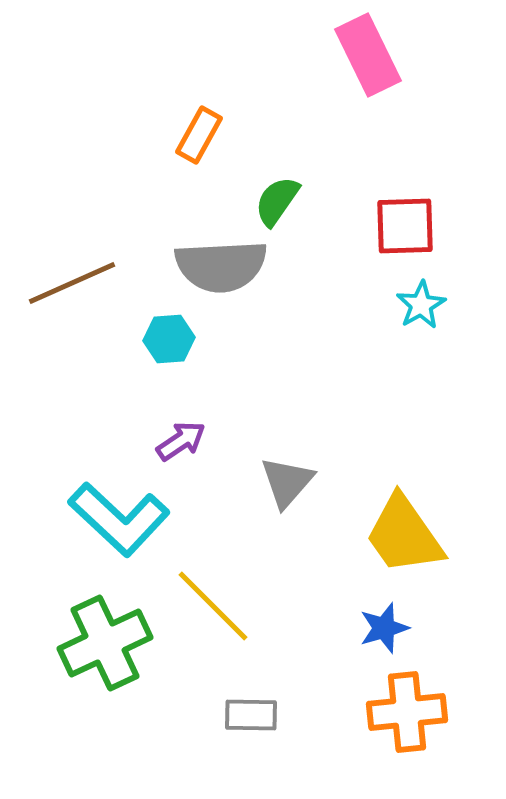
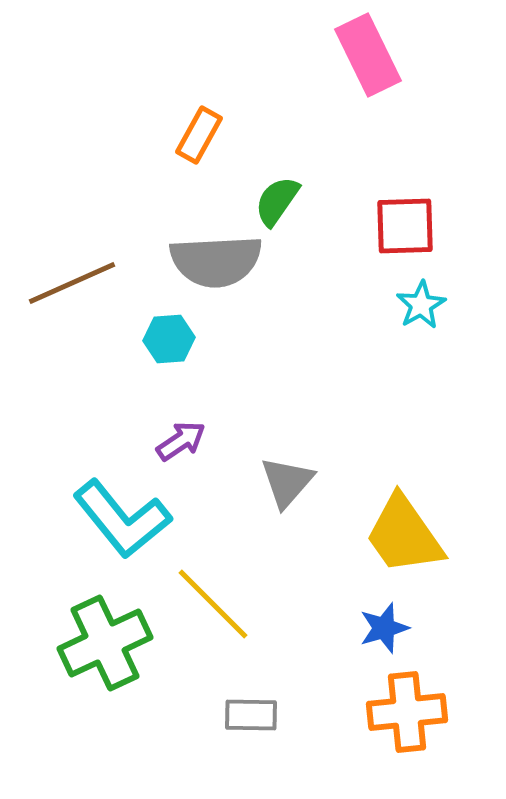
gray semicircle: moved 5 px left, 5 px up
cyan L-shape: moved 3 px right; rotated 8 degrees clockwise
yellow line: moved 2 px up
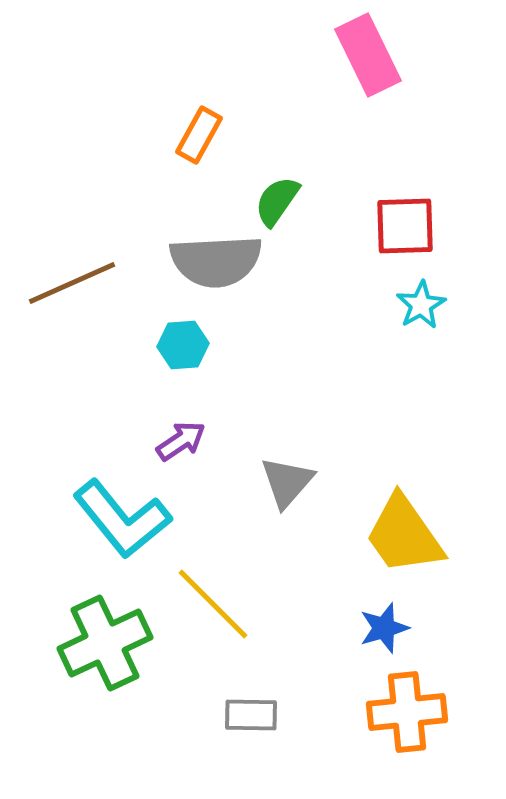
cyan hexagon: moved 14 px right, 6 px down
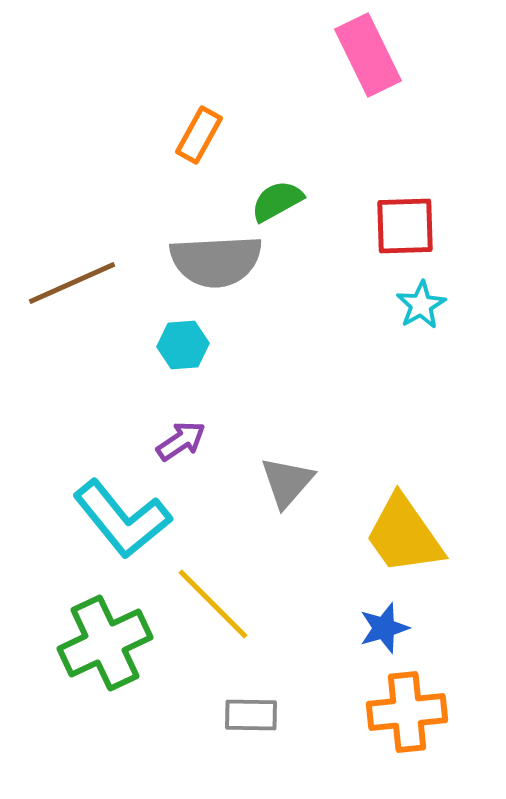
green semicircle: rotated 26 degrees clockwise
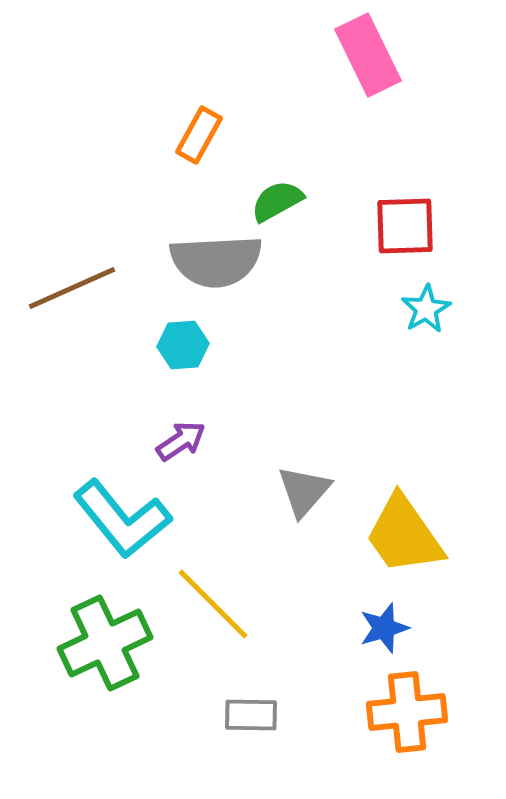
brown line: moved 5 px down
cyan star: moved 5 px right, 4 px down
gray triangle: moved 17 px right, 9 px down
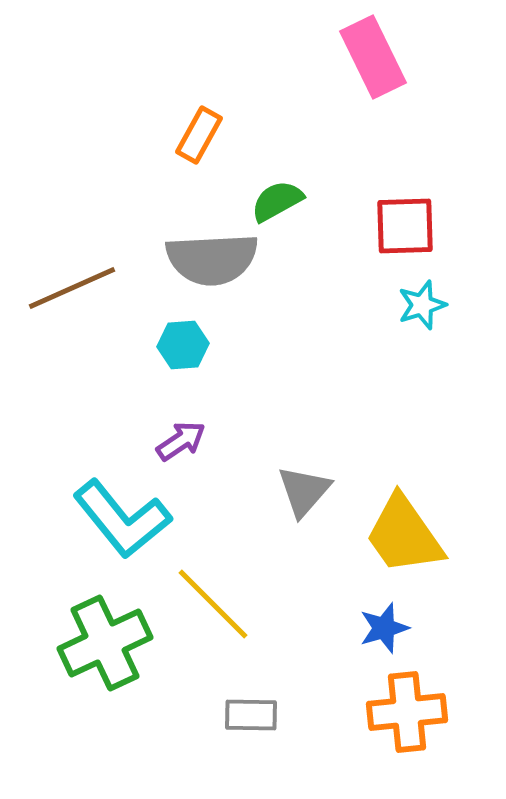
pink rectangle: moved 5 px right, 2 px down
gray semicircle: moved 4 px left, 2 px up
cyan star: moved 4 px left, 4 px up; rotated 12 degrees clockwise
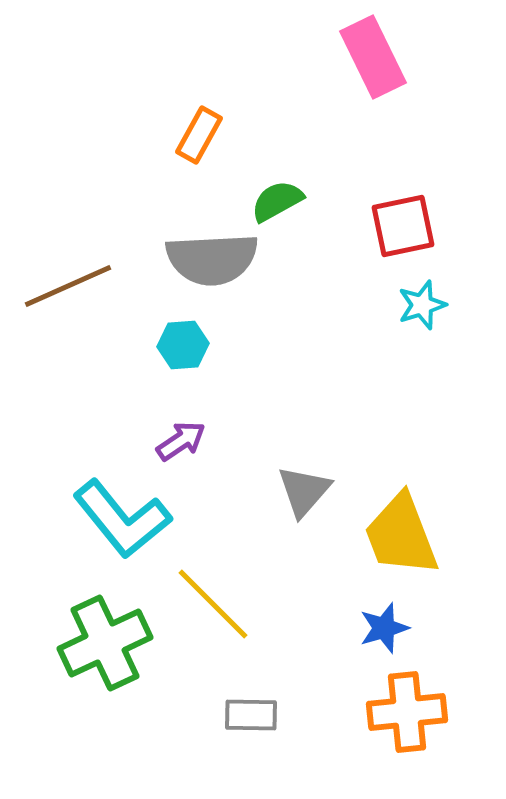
red square: moved 2 px left; rotated 10 degrees counterclockwise
brown line: moved 4 px left, 2 px up
yellow trapezoid: moved 3 px left; rotated 14 degrees clockwise
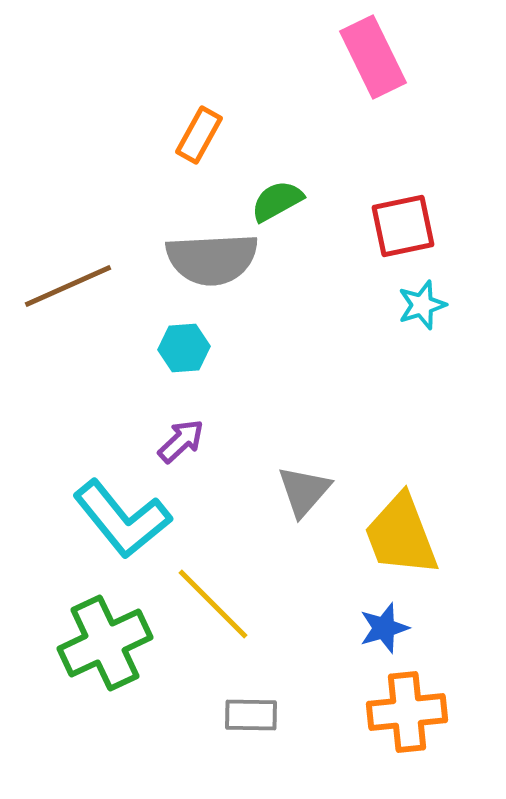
cyan hexagon: moved 1 px right, 3 px down
purple arrow: rotated 9 degrees counterclockwise
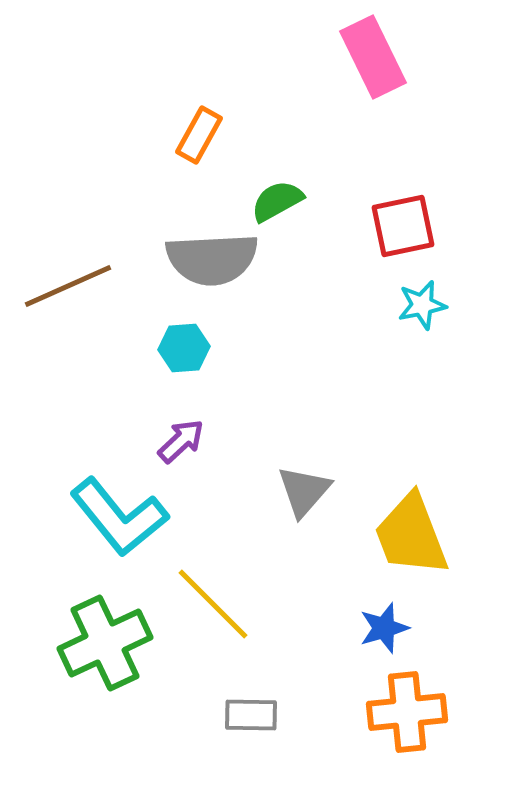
cyan star: rotated 6 degrees clockwise
cyan L-shape: moved 3 px left, 2 px up
yellow trapezoid: moved 10 px right
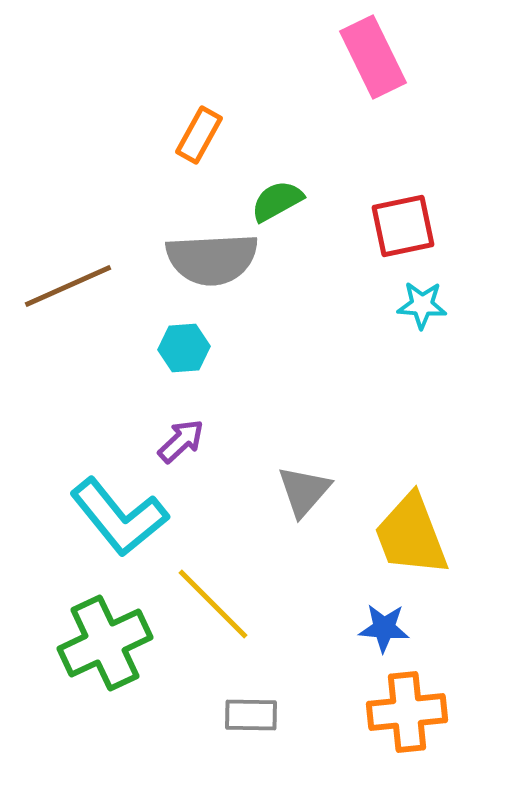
cyan star: rotated 15 degrees clockwise
blue star: rotated 21 degrees clockwise
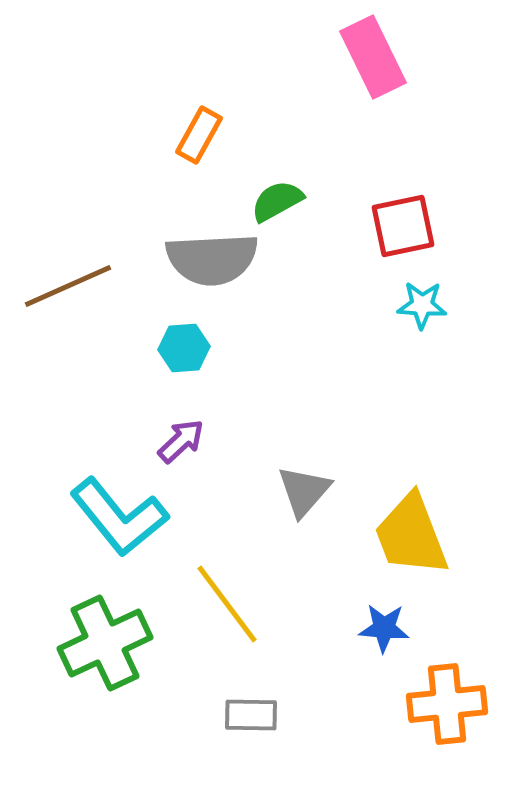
yellow line: moved 14 px right; rotated 8 degrees clockwise
orange cross: moved 40 px right, 8 px up
